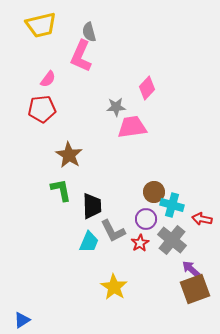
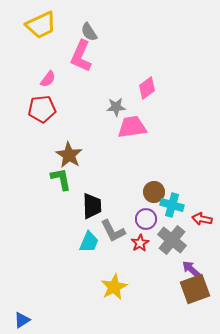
yellow trapezoid: rotated 12 degrees counterclockwise
gray semicircle: rotated 18 degrees counterclockwise
pink diamond: rotated 10 degrees clockwise
green L-shape: moved 11 px up
yellow star: rotated 12 degrees clockwise
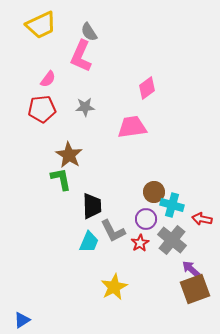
gray star: moved 31 px left
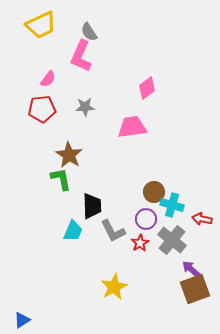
cyan trapezoid: moved 16 px left, 11 px up
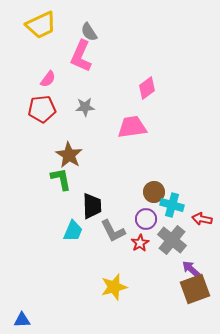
yellow star: rotated 12 degrees clockwise
blue triangle: rotated 30 degrees clockwise
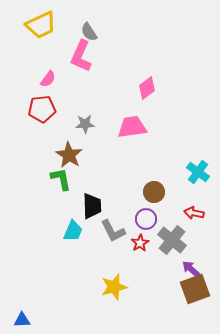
gray star: moved 17 px down
cyan cross: moved 26 px right, 33 px up; rotated 20 degrees clockwise
red arrow: moved 8 px left, 6 px up
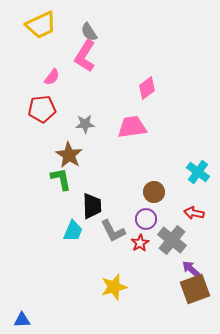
pink L-shape: moved 4 px right; rotated 8 degrees clockwise
pink semicircle: moved 4 px right, 2 px up
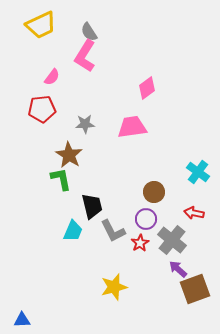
black trapezoid: rotated 12 degrees counterclockwise
purple arrow: moved 13 px left
